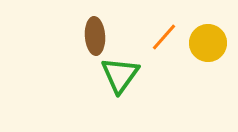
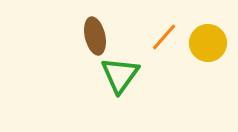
brown ellipse: rotated 9 degrees counterclockwise
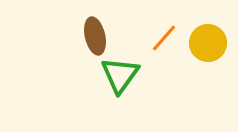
orange line: moved 1 px down
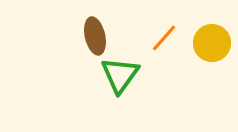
yellow circle: moved 4 px right
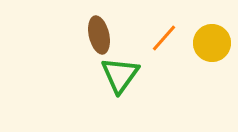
brown ellipse: moved 4 px right, 1 px up
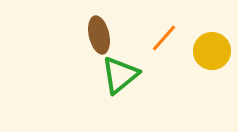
yellow circle: moved 8 px down
green triangle: rotated 15 degrees clockwise
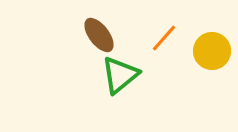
brown ellipse: rotated 24 degrees counterclockwise
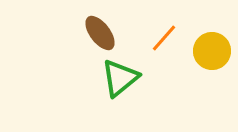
brown ellipse: moved 1 px right, 2 px up
green triangle: moved 3 px down
